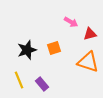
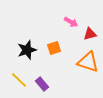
yellow line: rotated 24 degrees counterclockwise
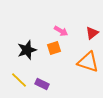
pink arrow: moved 10 px left, 9 px down
red triangle: moved 2 px right, 1 px up; rotated 24 degrees counterclockwise
purple rectangle: rotated 24 degrees counterclockwise
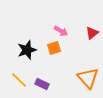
orange triangle: moved 16 px down; rotated 30 degrees clockwise
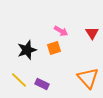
red triangle: rotated 24 degrees counterclockwise
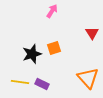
pink arrow: moved 9 px left, 20 px up; rotated 88 degrees counterclockwise
black star: moved 5 px right, 4 px down
yellow line: moved 1 px right, 2 px down; rotated 36 degrees counterclockwise
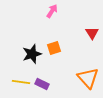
yellow line: moved 1 px right
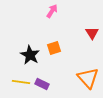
black star: moved 2 px left, 1 px down; rotated 24 degrees counterclockwise
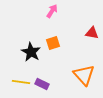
red triangle: rotated 48 degrees counterclockwise
orange square: moved 1 px left, 5 px up
black star: moved 1 px right, 3 px up
orange triangle: moved 4 px left, 3 px up
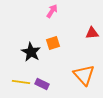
red triangle: rotated 16 degrees counterclockwise
